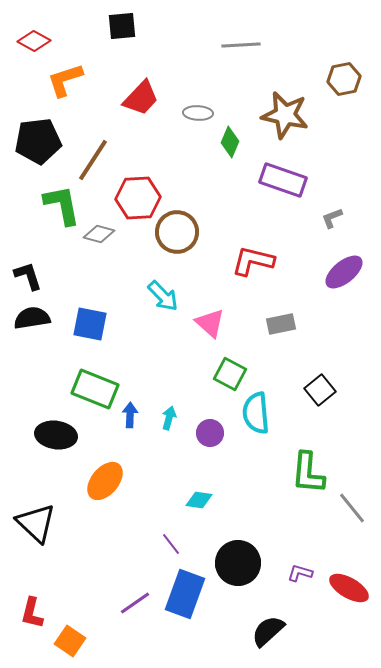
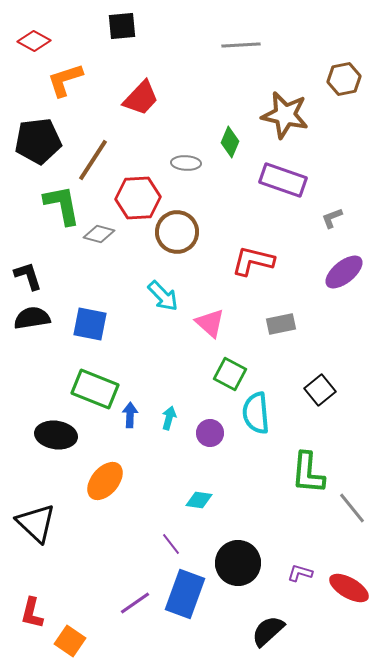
gray ellipse at (198, 113): moved 12 px left, 50 px down
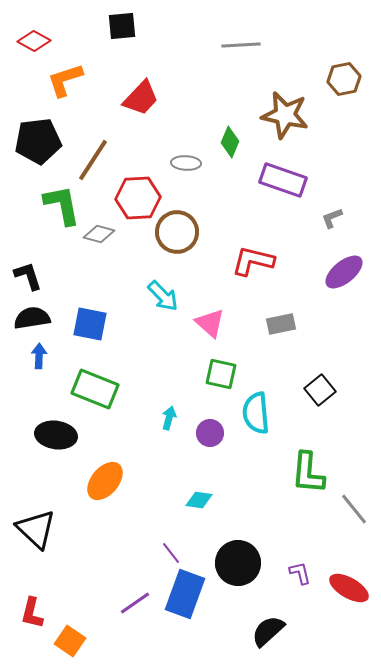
green square at (230, 374): moved 9 px left; rotated 16 degrees counterclockwise
blue arrow at (130, 415): moved 91 px left, 59 px up
gray line at (352, 508): moved 2 px right, 1 px down
black triangle at (36, 523): moved 6 px down
purple line at (171, 544): moved 9 px down
purple L-shape at (300, 573): rotated 60 degrees clockwise
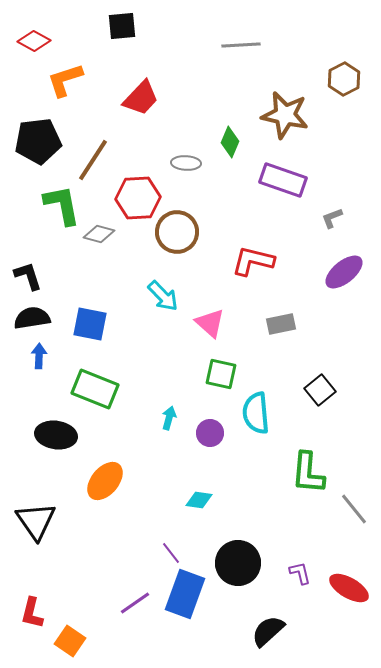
brown hexagon at (344, 79): rotated 16 degrees counterclockwise
black triangle at (36, 529): moved 8 px up; rotated 12 degrees clockwise
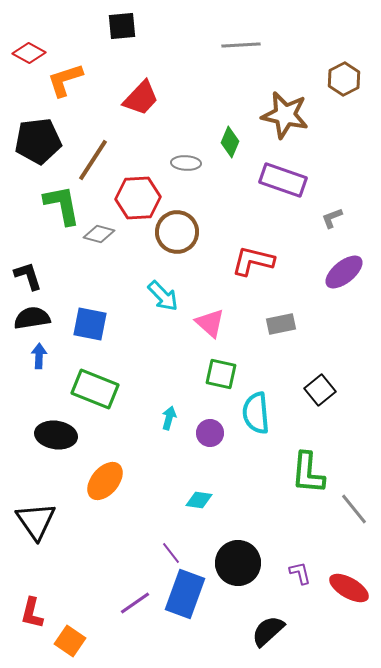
red diamond at (34, 41): moved 5 px left, 12 px down
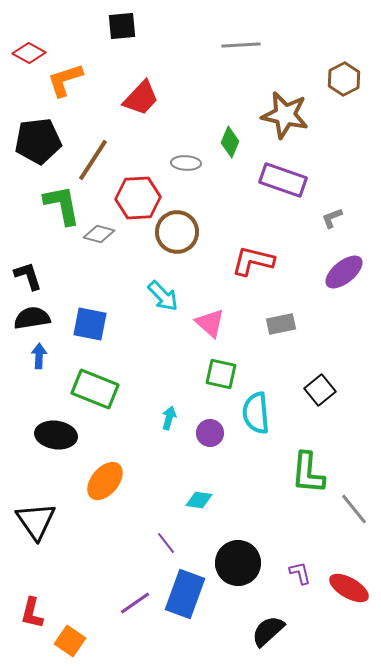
purple line at (171, 553): moved 5 px left, 10 px up
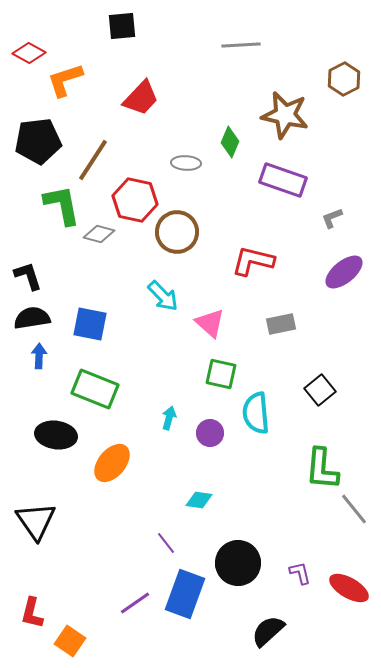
red hexagon at (138, 198): moved 3 px left, 2 px down; rotated 15 degrees clockwise
green L-shape at (308, 473): moved 14 px right, 4 px up
orange ellipse at (105, 481): moved 7 px right, 18 px up
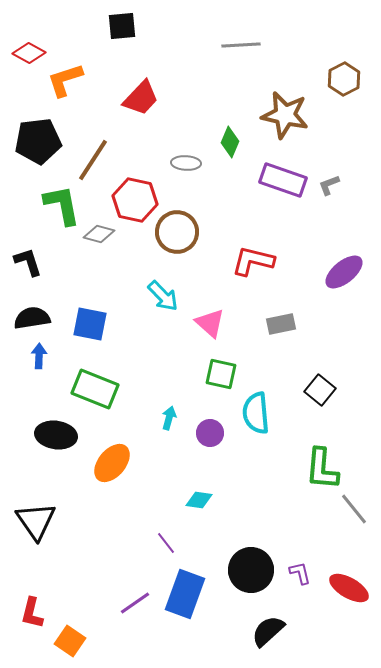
gray L-shape at (332, 218): moved 3 px left, 33 px up
black L-shape at (28, 276): moved 14 px up
black square at (320, 390): rotated 12 degrees counterclockwise
black circle at (238, 563): moved 13 px right, 7 px down
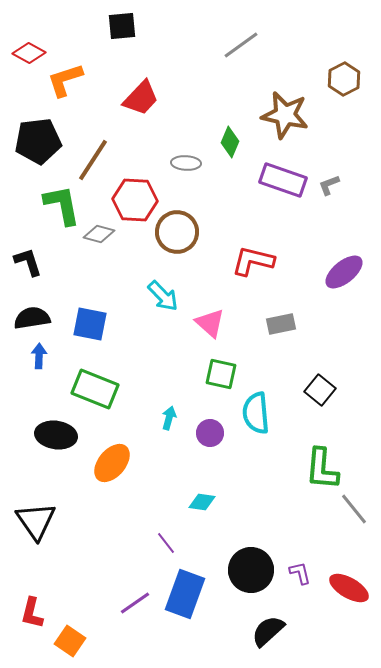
gray line at (241, 45): rotated 33 degrees counterclockwise
red hexagon at (135, 200): rotated 9 degrees counterclockwise
cyan diamond at (199, 500): moved 3 px right, 2 px down
